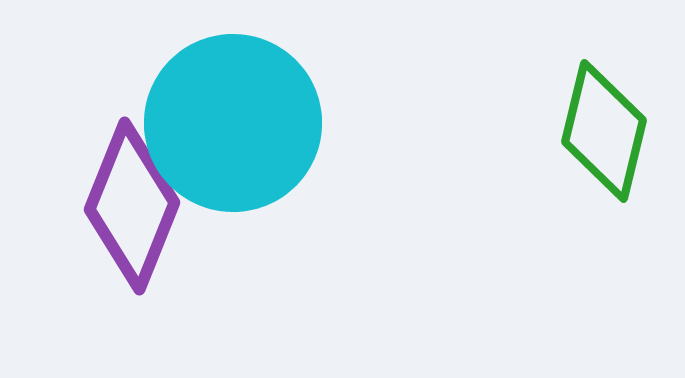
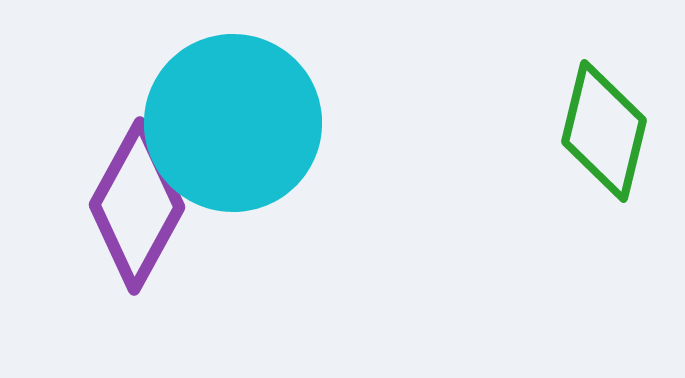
purple diamond: moved 5 px right; rotated 7 degrees clockwise
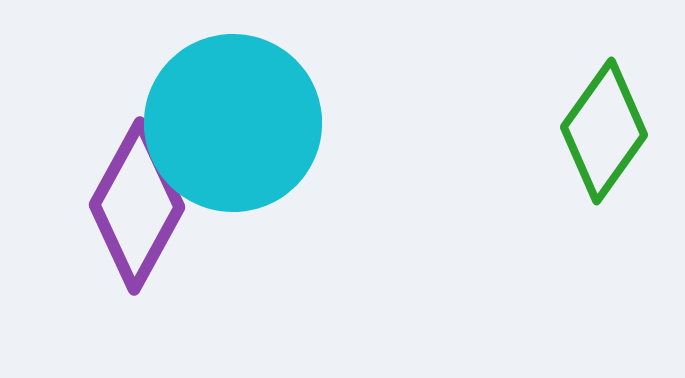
green diamond: rotated 22 degrees clockwise
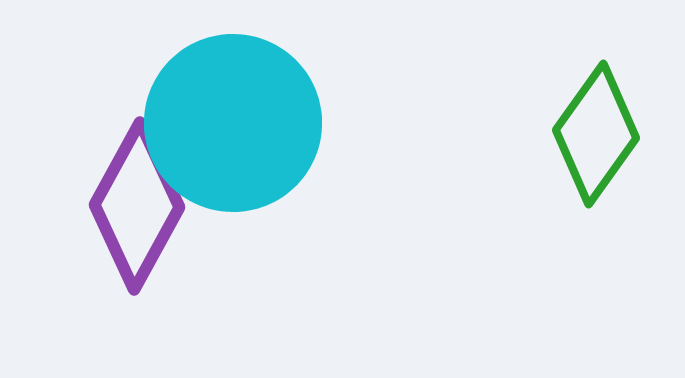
green diamond: moved 8 px left, 3 px down
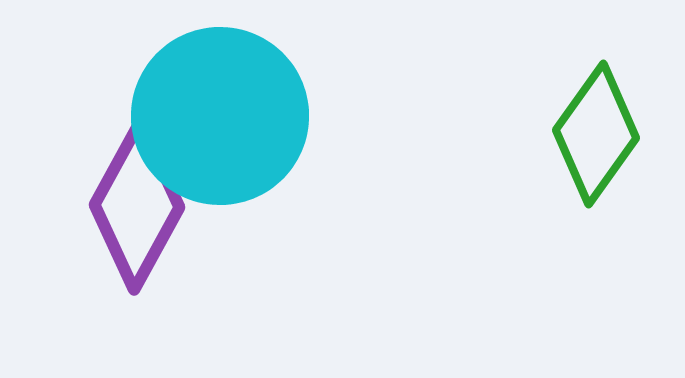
cyan circle: moved 13 px left, 7 px up
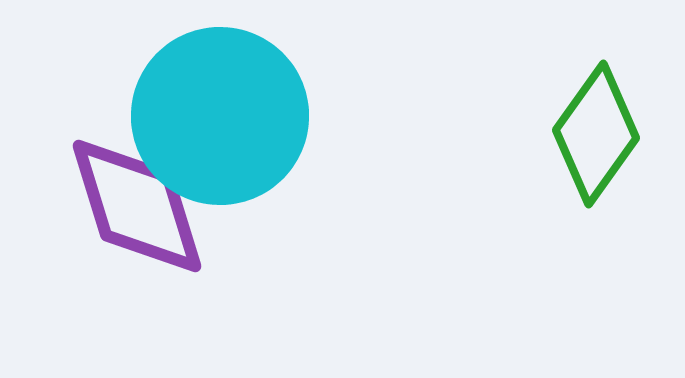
purple diamond: rotated 46 degrees counterclockwise
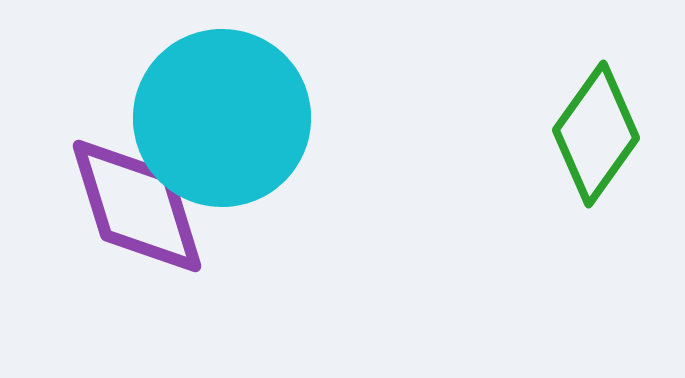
cyan circle: moved 2 px right, 2 px down
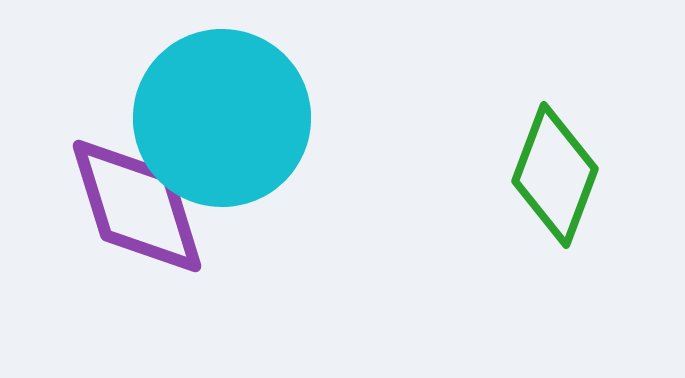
green diamond: moved 41 px left, 41 px down; rotated 15 degrees counterclockwise
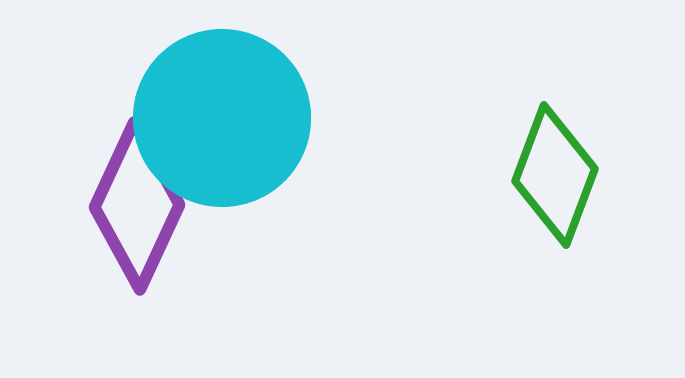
purple diamond: rotated 42 degrees clockwise
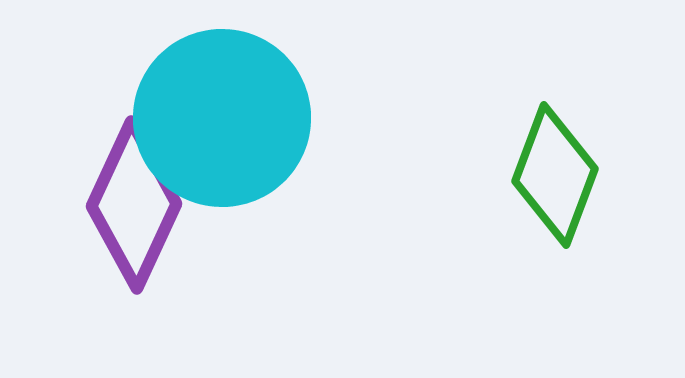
purple diamond: moved 3 px left, 1 px up
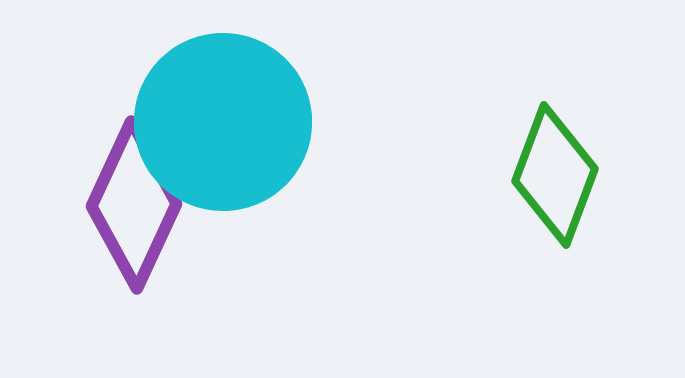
cyan circle: moved 1 px right, 4 px down
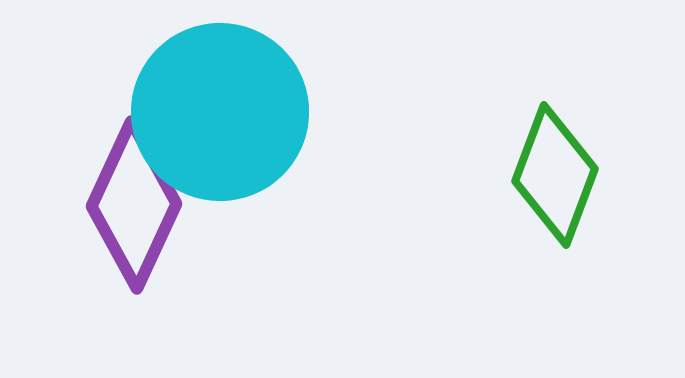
cyan circle: moved 3 px left, 10 px up
